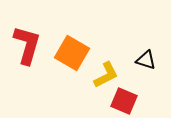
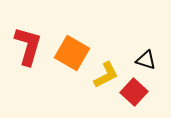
red L-shape: moved 1 px right, 1 px down
red square: moved 10 px right, 9 px up; rotated 20 degrees clockwise
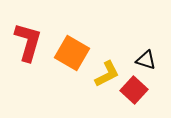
red L-shape: moved 4 px up
yellow L-shape: moved 1 px right, 1 px up
red square: moved 2 px up
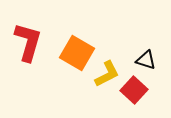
orange square: moved 5 px right
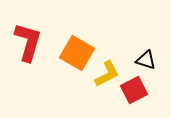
red square: rotated 20 degrees clockwise
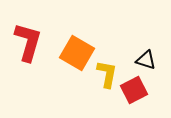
yellow L-shape: rotated 52 degrees counterclockwise
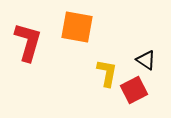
orange square: moved 26 px up; rotated 20 degrees counterclockwise
black triangle: rotated 15 degrees clockwise
yellow L-shape: moved 1 px up
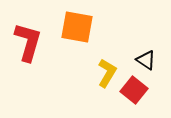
yellow L-shape: rotated 20 degrees clockwise
red square: rotated 24 degrees counterclockwise
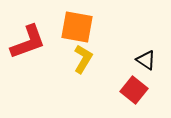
red L-shape: rotated 54 degrees clockwise
yellow L-shape: moved 24 px left, 14 px up
